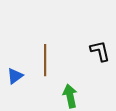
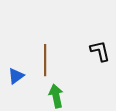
blue triangle: moved 1 px right
green arrow: moved 14 px left
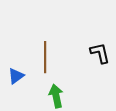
black L-shape: moved 2 px down
brown line: moved 3 px up
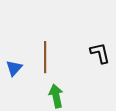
blue triangle: moved 2 px left, 8 px up; rotated 12 degrees counterclockwise
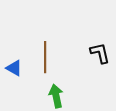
blue triangle: rotated 42 degrees counterclockwise
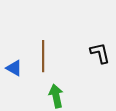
brown line: moved 2 px left, 1 px up
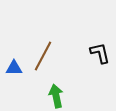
brown line: rotated 28 degrees clockwise
blue triangle: rotated 30 degrees counterclockwise
